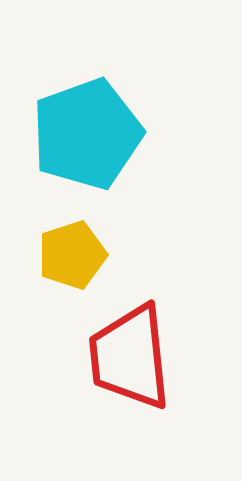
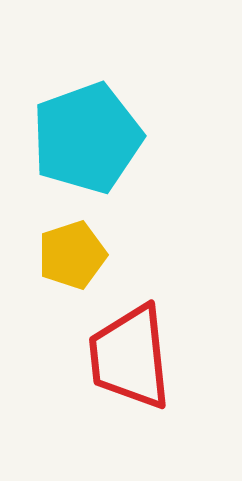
cyan pentagon: moved 4 px down
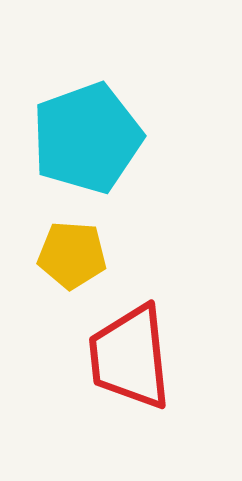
yellow pentagon: rotated 22 degrees clockwise
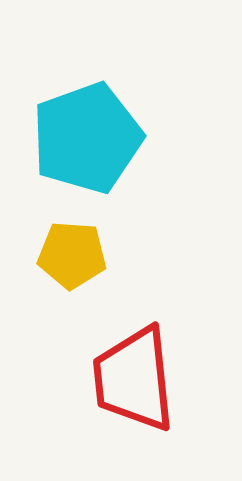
red trapezoid: moved 4 px right, 22 px down
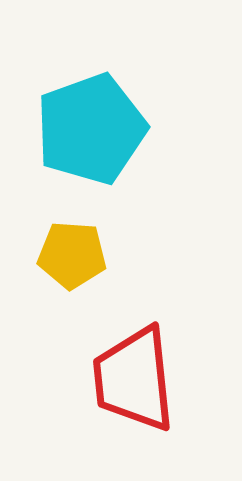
cyan pentagon: moved 4 px right, 9 px up
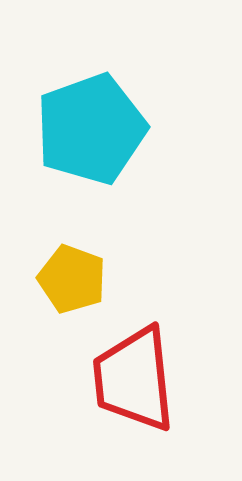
yellow pentagon: moved 24 px down; rotated 16 degrees clockwise
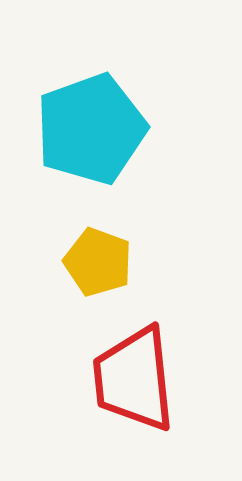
yellow pentagon: moved 26 px right, 17 px up
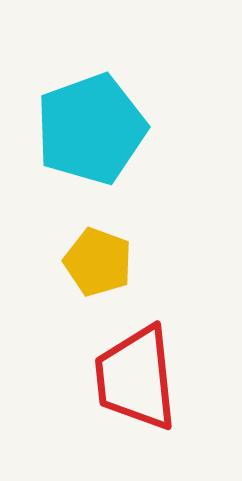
red trapezoid: moved 2 px right, 1 px up
